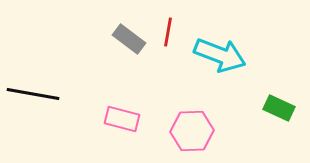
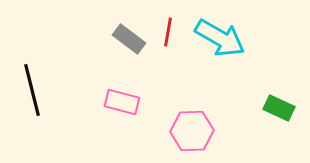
cyan arrow: moved 17 px up; rotated 9 degrees clockwise
black line: moved 1 px left, 4 px up; rotated 66 degrees clockwise
pink rectangle: moved 17 px up
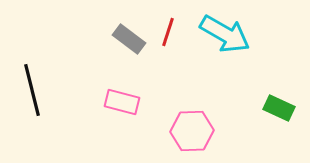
red line: rotated 8 degrees clockwise
cyan arrow: moved 5 px right, 4 px up
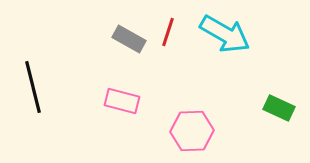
gray rectangle: rotated 8 degrees counterclockwise
black line: moved 1 px right, 3 px up
pink rectangle: moved 1 px up
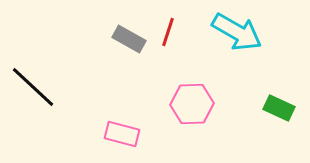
cyan arrow: moved 12 px right, 2 px up
black line: rotated 33 degrees counterclockwise
pink rectangle: moved 33 px down
pink hexagon: moved 27 px up
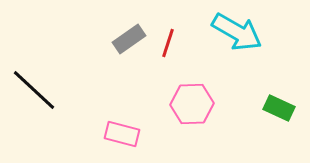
red line: moved 11 px down
gray rectangle: rotated 64 degrees counterclockwise
black line: moved 1 px right, 3 px down
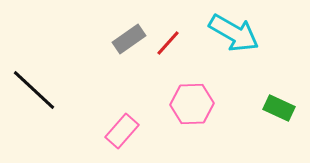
cyan arrow: moved 3 px left, 1 px down
red line: rotated 24 degrees clockwise
pink rectangle: moved 3 px up; rotated 64 degrees counterclockwise
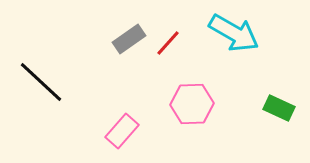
black line: moved 7 px right, 8 px up
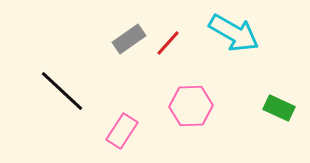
black line: moved 21 px right, 9 px down
pink hexagon: moved 1 px left, 2 px down
pink rectangle: rotated 8 degrees counterclockwise
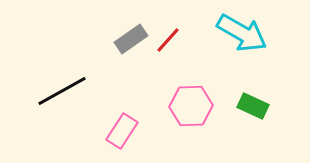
cyan arrow: moved 8 px right
gray rectangle: moved 2 px right
red line: moved 3 px up
black line: rotated 72 degrees counterclockwise
green rectangle: moved 26 px left, 2 px up
